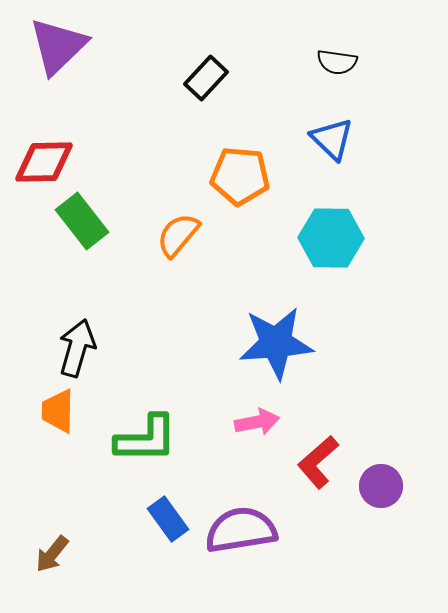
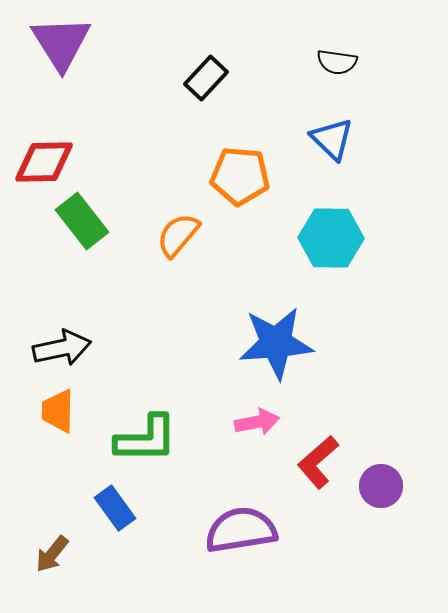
purple triangle: moved 3 px right, 3 px up; rotated 18 degrees counterclockwise
black arrow: moved 15 px left; rotated 62 degrees clockwise
blue rectangle: moved 53 px left, 11 px up
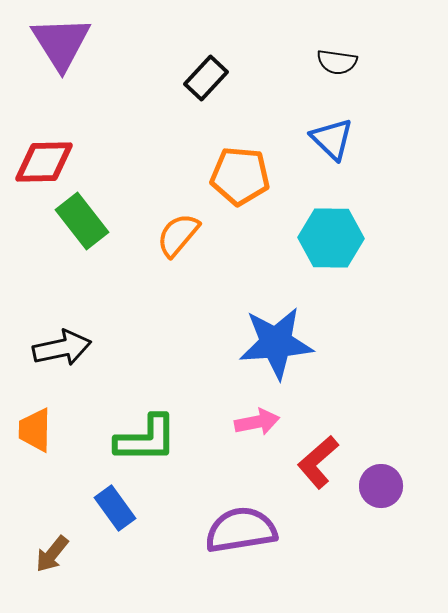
orange trapezoid: moved 23 px left, 19 px down
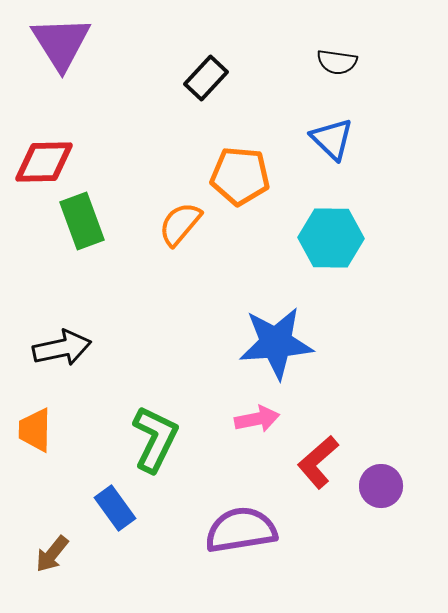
green rectangle: rotated 18 degrees clockwise
orange semicircle: moved 2 px right, 11 px up
pink arrow: moved 3 px up
green L-shape: moved 9 px right; rotated 64 degrees counterclockwise
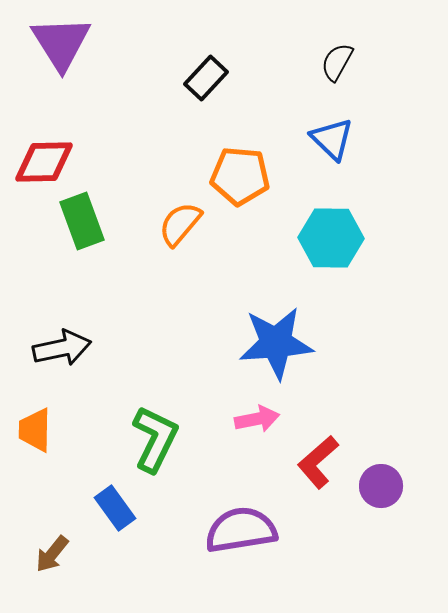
black semicircle: rotated 111 degrees clockwise
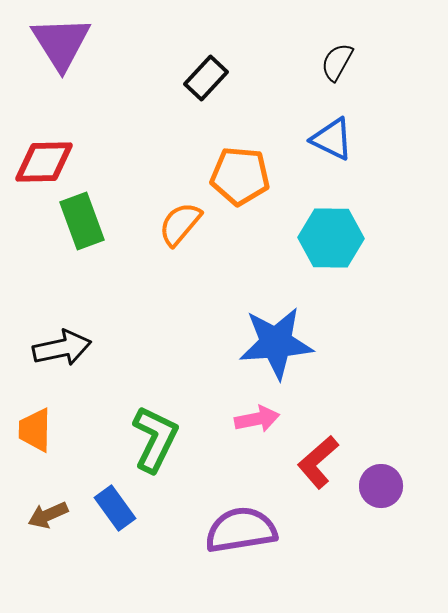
blue triangle: rotated 18 degrees counterclockwise
brown arrow: moved 4 px left, 39 px up; rotated 27 degrees clockwise
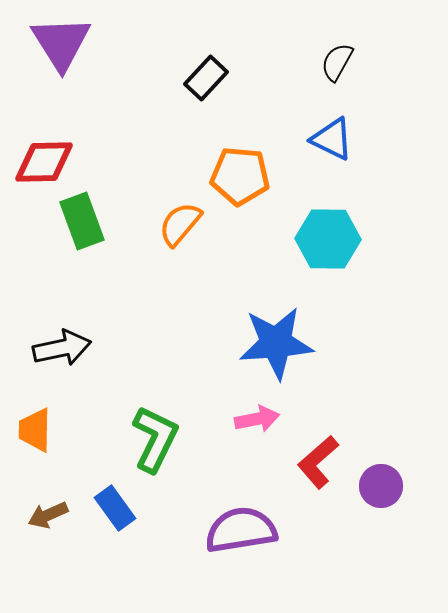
cyan hexagon: moved 3 px left, 1 px down
